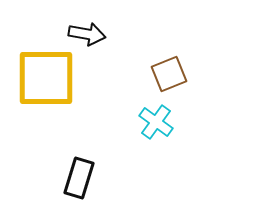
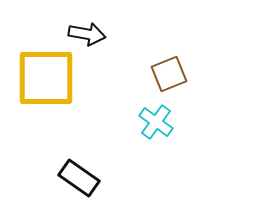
black rectangle: rotated 72 degrees counterclockwise
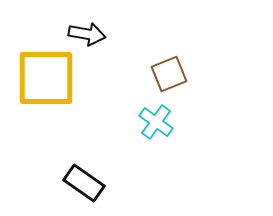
black rectangle: moved 5 px right, 5 px down
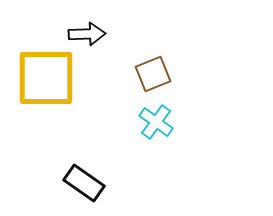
black arrow: rotated 12 degrees counterclockwise
brown square: moved 16 px left
